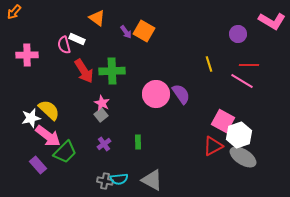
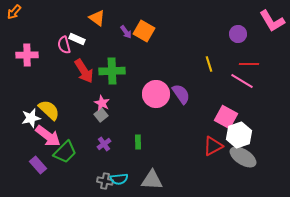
pink L-shape: rotated 28 degrees clockwise
red line: moved 1 px up
pink square: moved 3 px right, 4 px up
gray triangle: rotated 25 degrees counterclockwise
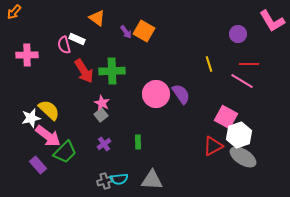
gray cross: rotated 28 degrees counterclockwise
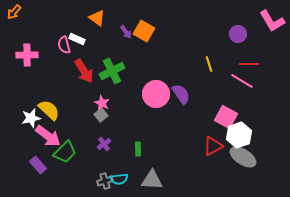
green cross: rotated 25 degrees counterclockwise
green rectangle: moved 7 px down
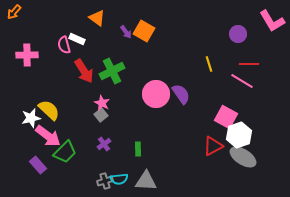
gray triangle: moved 6 px left, 1 px down
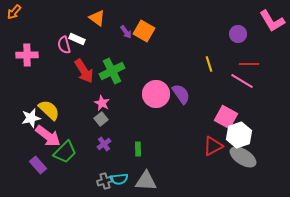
gray square: moved 4 px down
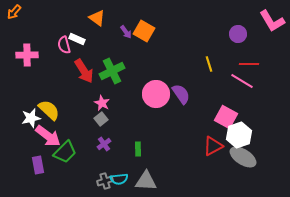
purple rectangle: rotated 30 degrees clockwise
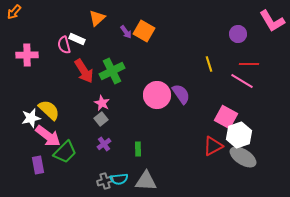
orange triangle: rotated 42 degrees clockwise
pink circle: moved 1 px right, 1 px down
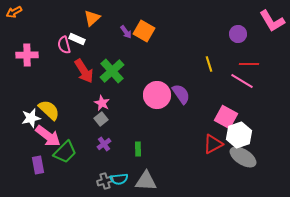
orange arrow: rotated 21 degrees clockwise
orange triangle: moved 5 px left
green cross: rotated 15 degrees counterclockwise
red triangle: moved 2 px up
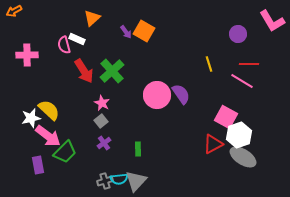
orange arrow: moved 1 px up
gray square: moved 2 px down
purple cross: moved 1 px up
gray triangle: moved 10 px left; rotated 50 degrees counterclockwise
